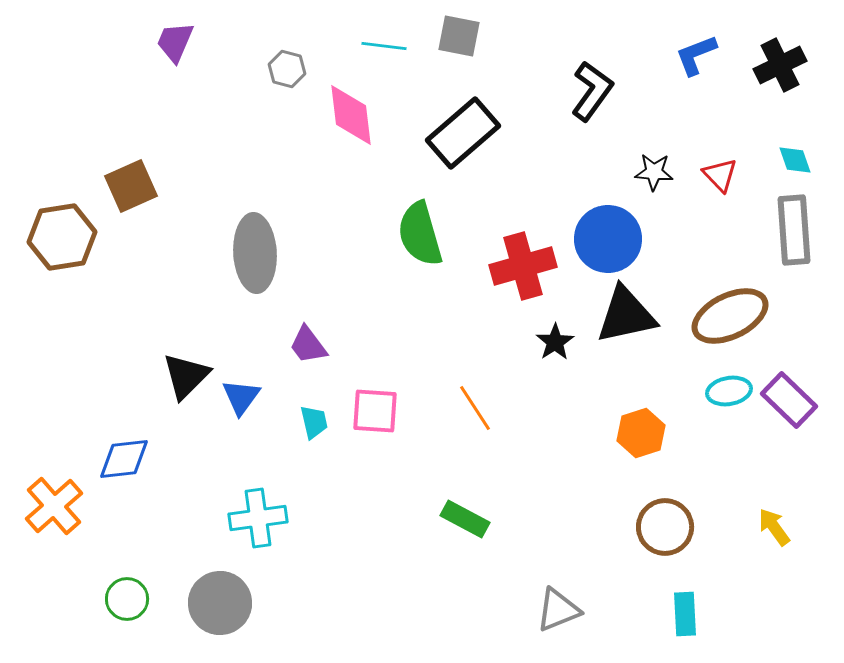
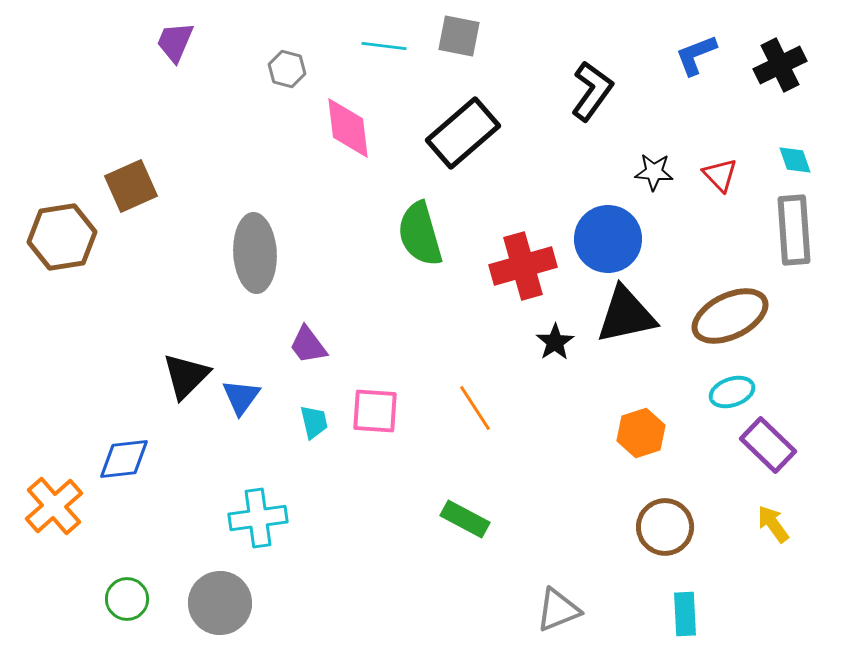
pink diamond at (351, 115): moved 3 px left, 13 px down
cyan ellipse at (729, 391): moved 3 px right, 1 px down; rotated 9 degrees counterclockwise
purple rectangle at (789, 400): moved 21 px left, 45 px down
yellow arrow at (774, 527): moved 1 px left, 3 px up
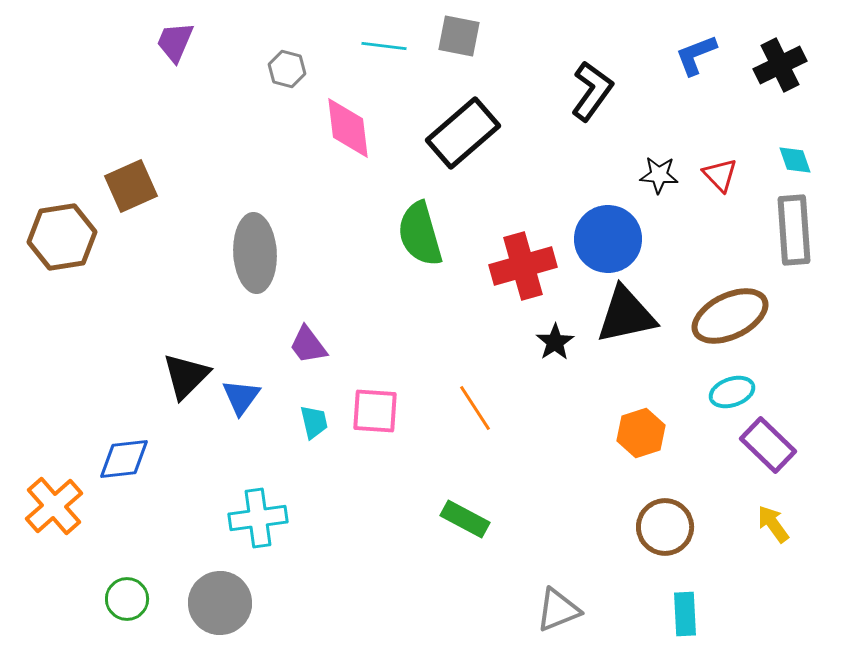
black star at (654, 172): moved 5 px right, 3 px down
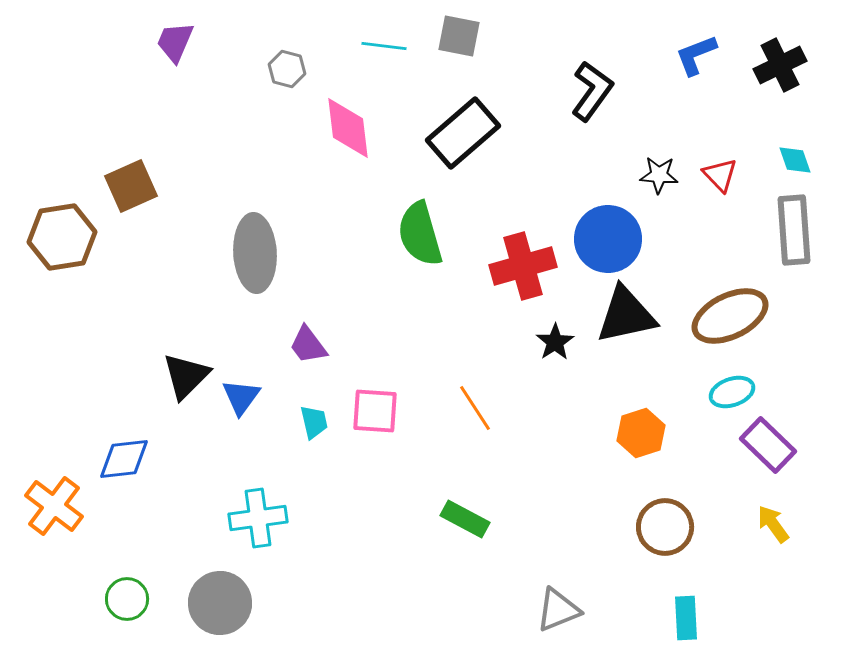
orange cross at (54, 506): rotated 12 degrees counterclockwise
cyan rectangle at (685, 614): moved 1 px right, 4 px down
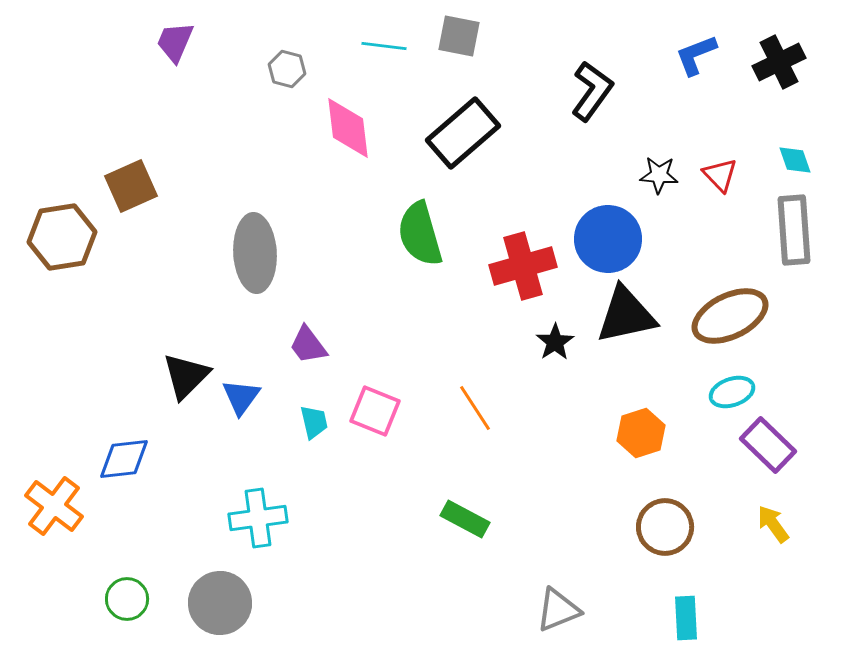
black cross at (780, 65): moved 1 px left, 3 px up
pink square at (375, 411): rotated 18 degrees clockwise
